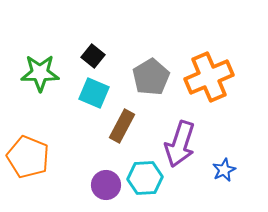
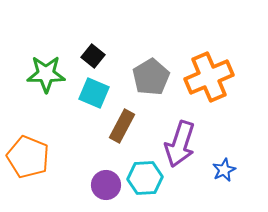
green star: moved 6 px right, 1 px down
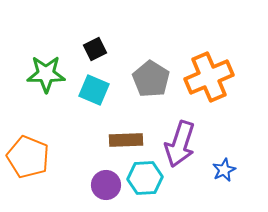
black square: moved 2 px right, 7 px up; rotated 25 degrees clockwise
gray pentagon: moved 2 px down; rotated 9 degrees counterclockwise
cyan square: moved 3 px up
brown rectangle: moved 4 px right, 14 px down; rotated 60 degrees clockwise
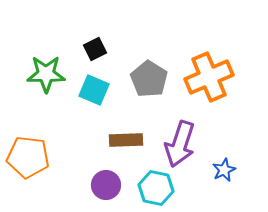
gray pentagon: moved 2 px left
orange pentagon: rotated 15 degrees counterclockwise
cyan hexagon: moved 11 px right, 10 px down; rotated 16 degrees clockwise
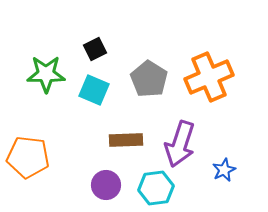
cyan hexagon: rotated 20 degrees counterclockwise
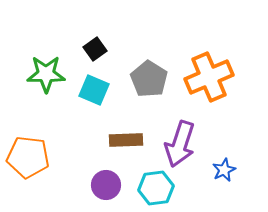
black square: rotated 10 degrees counterclockwise
